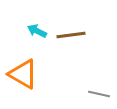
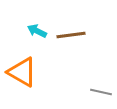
orange triangle: moved 1 px left, 2 px up
gray line: moved 2 px right, 2 px up
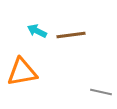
orange triangle: rotated 40 degrees counterclockwise
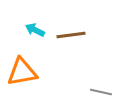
cyan arrow: moved 2 px left, 1 px up
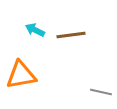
orange triangle: moved 1 px left, 3 px down
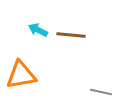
cyan arrow: moved 3 px right
brown line: rotated 12 degrees clockwise
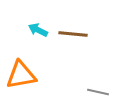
brown line: moved 2 px right, 1 px up
gray line: moved 3 px left
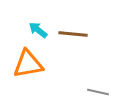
cyan arrow: rotated 12 degrees clockwise
orange triangle: moved 7 px right, 11 px up
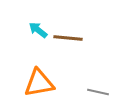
brown line: moved 5 px left, 4 px down
orange triangle: moved 11 px right, 19 px down
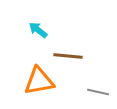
brown line: moved 18 px down
orange triangle: moved 2 px up
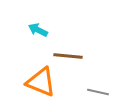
cyan arrow: rotated 12 degrees counterclockwise
orange triangle: moved 2 px right, 1 px down; rotated 32 degrees clockwise
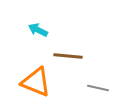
orange triangle: moved 5 px left
gray line: moved 4 px up
